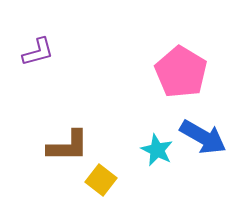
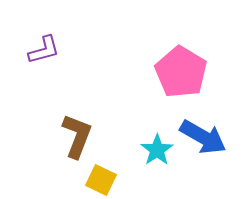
purple L-shape: moved 6 px right, 2 px up
brown L-shape: moved 9 px right, 10 px up; rotated 69 degrees counterclockwise
cyan star: rotated 12 degrees clockwise
yellow square: rotated 12 degrees counterclockwise
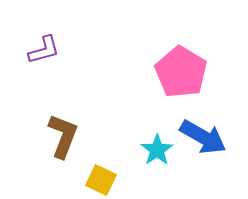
brown L-shape: moved 14 px left
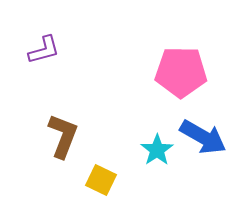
pink pentagon: rotated 30 degrees counterclockwise
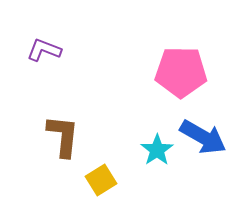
purple L-shape: rotated 144 degrees counterclockwise
brown L-shape: rotated 15 degrees counterclockwise
yellow square: rotated 32 degrees clockwise
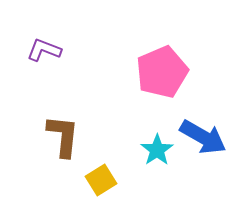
pink pentagon: moved 19 px left; rotated 24 degrees counterclockwise
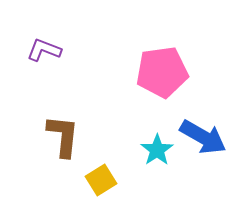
pink pentagon: rotated 15 degrees clockwise
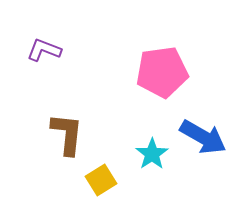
brown L-shape: moved 4 px right, 2 px up
cyan star: moved 5 px left, 4 px down
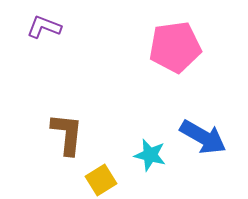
purple L-shape: moved 23 px up
pink pentagon: moved 13 px right, 25 px up
cyan star: moved 2 px left, 1 px down; rotated 24 degrees counterclockwise
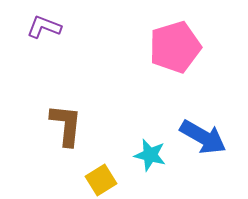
pink pentagon: rotated 9 degrees counterclockwise
brown L-shape: moved 1 px left, 9 px up
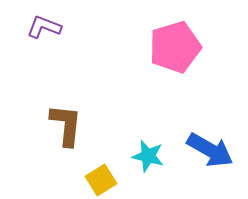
blue arrow: moved 7 px right, 13 px down
cyan star: moved 2 px left, 1 px down
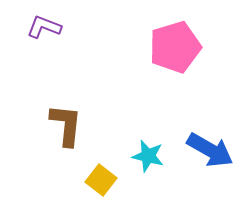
yellow square: rotated 20 degrees counterclockwise
